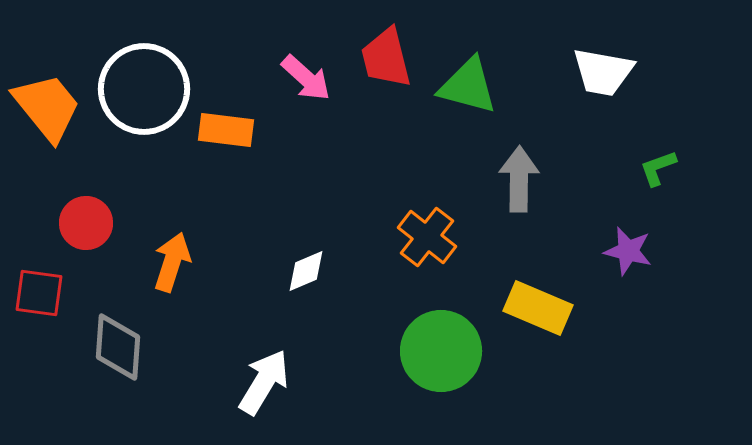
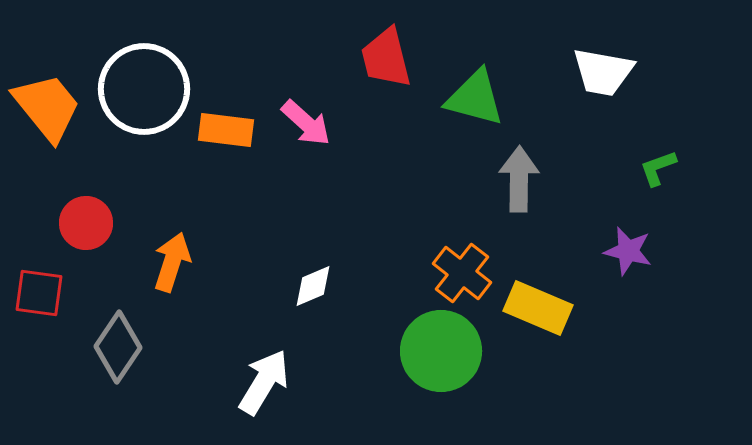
pink arrow: moved 45 px down
green triangle: moved 7 px right, 12 px down
orange cross: moved 35 px right, 36 px down
white diamond: moved 7 px right, 15 px down
gray diamond: rotated 30 degrees clockwise
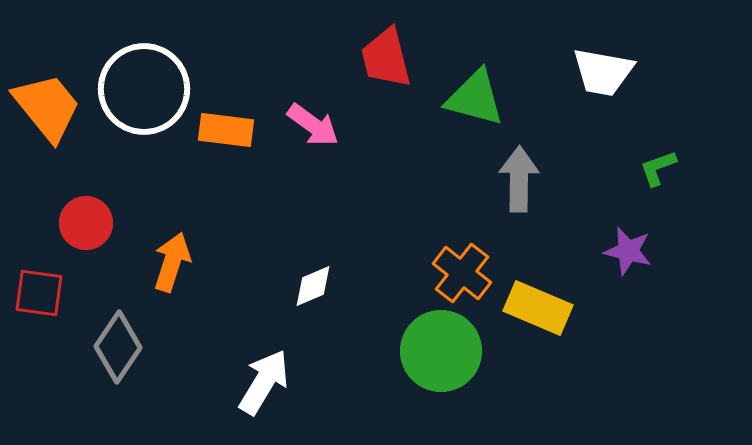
pink arrow: moved 7 px right, 2 px down; rotated 6 degrees counterclockwise
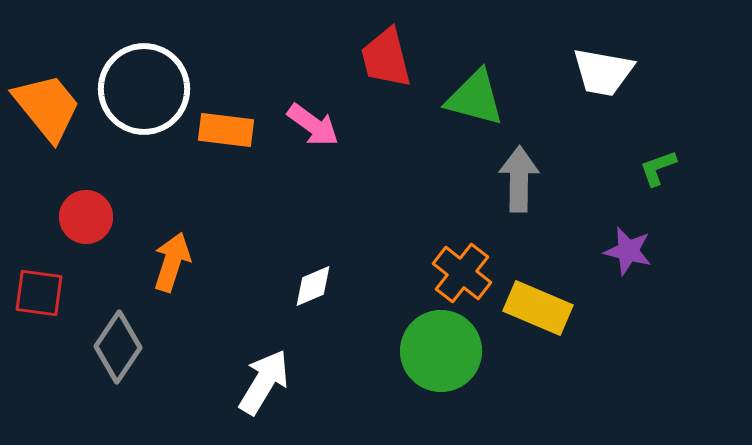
red circle: moved 6 px up
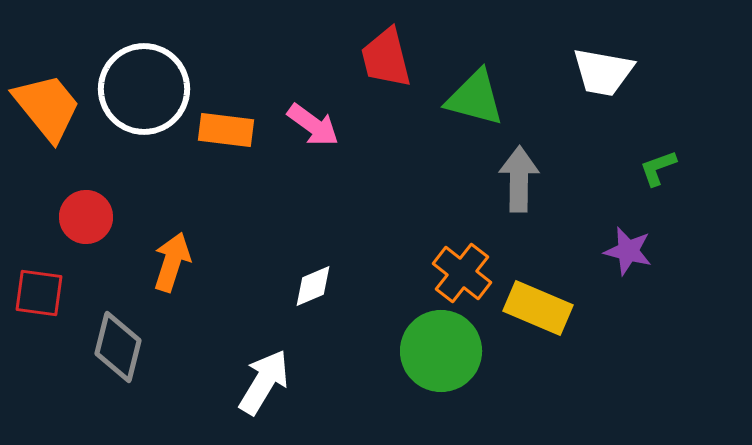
gray diamond: rotated 20 degrees counterclockwise
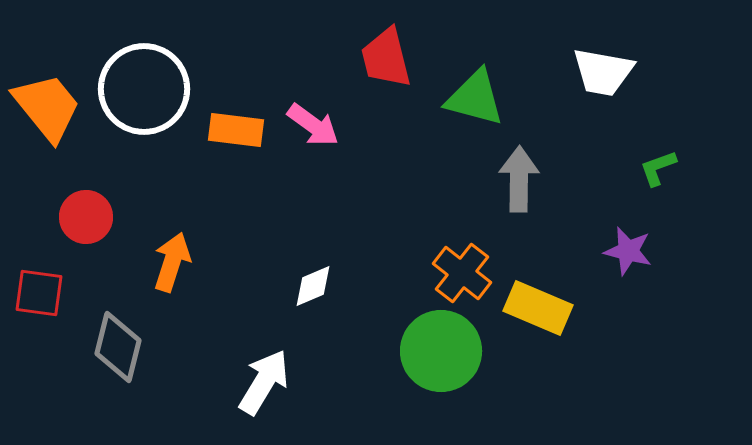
orange rectangle: moved 10 px right
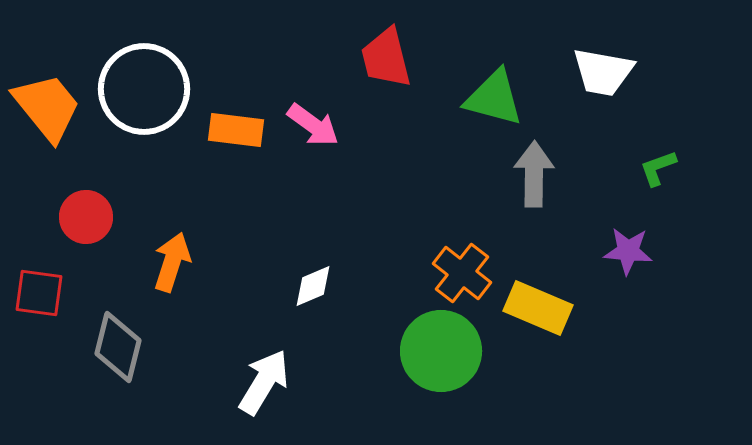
green triangle: moved 19 px right
gray arrow: moved 15 px right, 5 px up
purple star: rotated 9 degrees counterclockwise
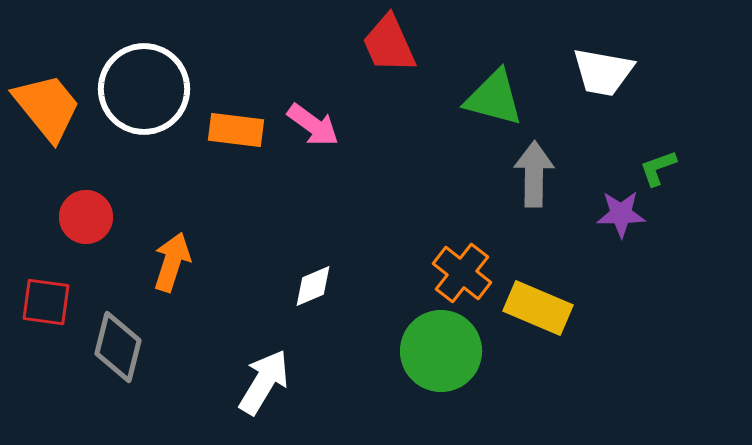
red trapezoid: moved 3 px right, 14 px up; rotated 10 degrees counterclockwise
purple star: moved 7 px left, 37 px up; rotated 6 degrees counterclockwise
red square: moved 7 px right, 9 px down
